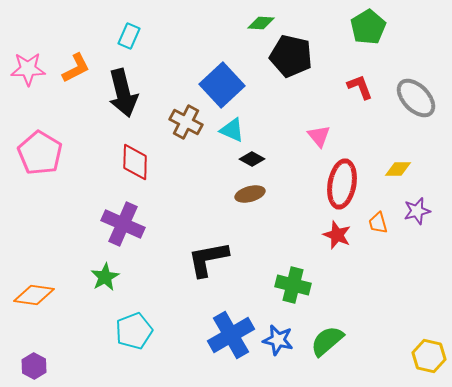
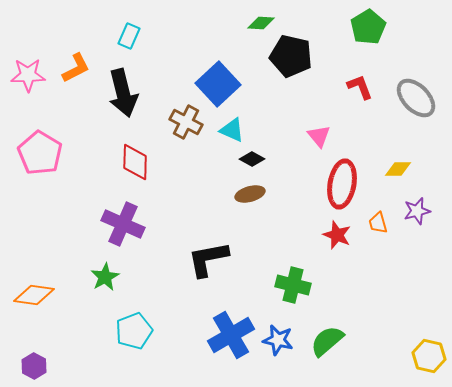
pink star: moved 6 px down
blue square: moved 4 px left, 1 px up
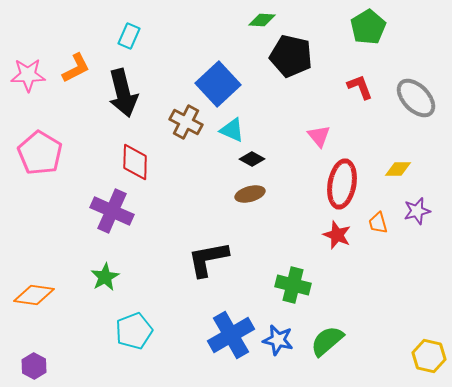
green diamond: moved 1 px right, 3 px up
purple cross: moved 11 px left, 13 px up
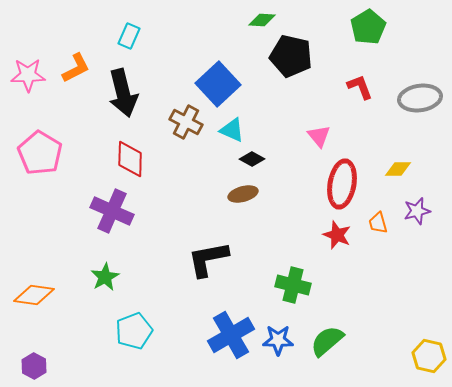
gray ellipse: moved 4 px right; rotated 54 degrees counterclockwise
red diamond: moved 5 px left, 3 px up
brown ellipse: moved 7 px left
blue star: rotated 12 degrees counterclockwise
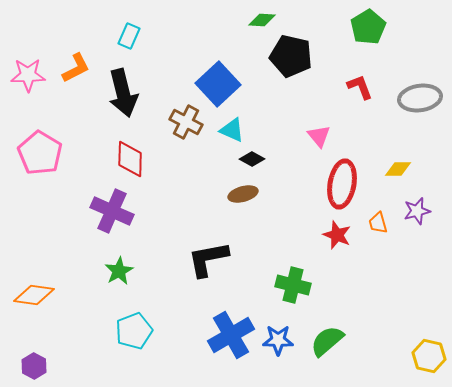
green star: moved 14 px right, 6 px up
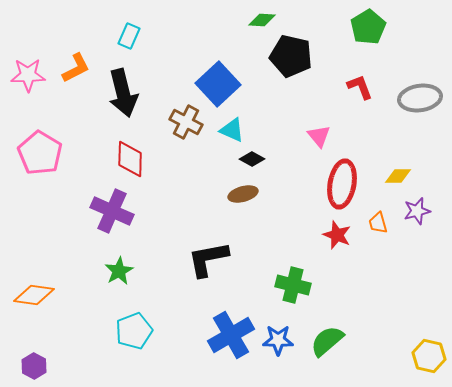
yellow diamond: moved 7 px down
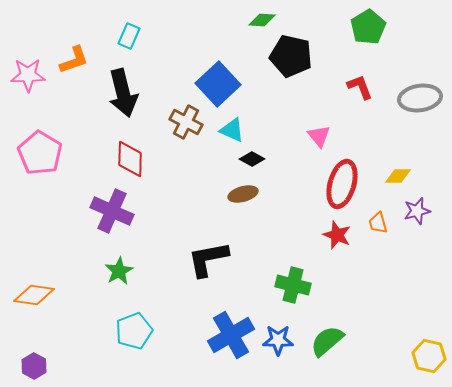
orange L-shape: moved 2 px left, 8 px up; rotated 8 degrees clockwise
red ellipse: rotated 6 degrees clockwise
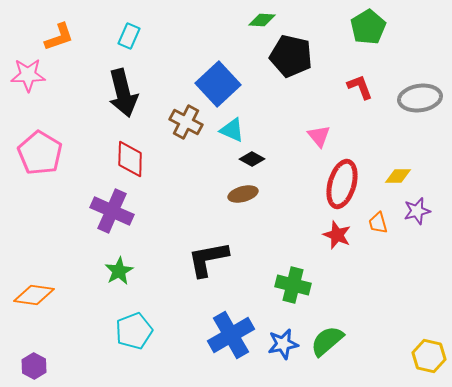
orange L-shape: moved 15 px left, 23 px up
blue star: moved 5 px right, 4 px down; rotated 12 degrees counterclockwise
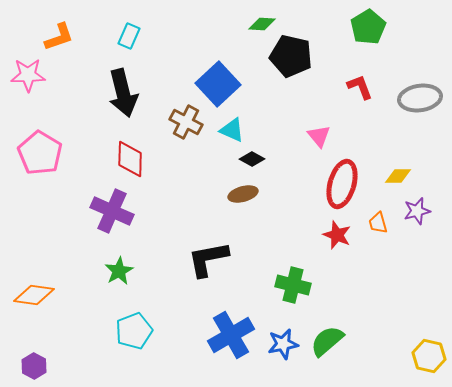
green diamond: moved 4 px down
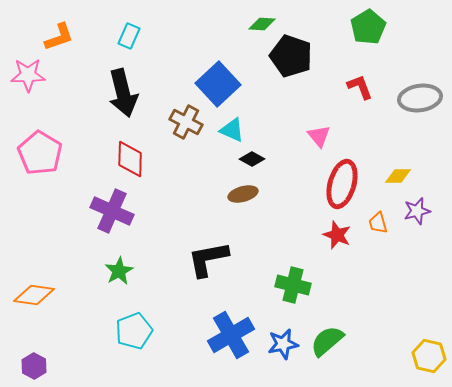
black pentagon: rotated 6 degrees clockwise
